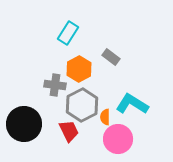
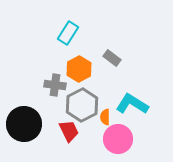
gray rectangle: moved 1 px right, 1 px down
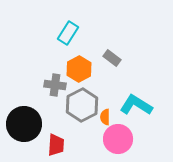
cyan L-shape: moved 4 px right, 1 px down
red trapezoid: moved 13 px left, 14 px down; rotated 30 degrees clockwise
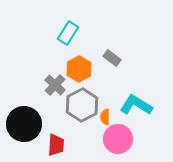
gray cross: rotated 35 degrees clockwise
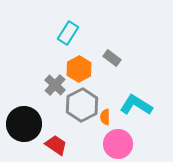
pink circle: moved 5 px down
red trapezoid: rotated 60 degrees counterclockwise
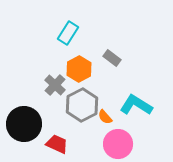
orange semicircle: rotated 42 degrees counterclockwise
red trapezoid: moved 1 px right, 1 px up; rotated 10 degrees counterclockwise
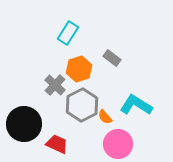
orange hexagon: rotated 10 degrees clockwise
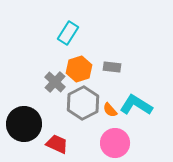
gray rectangle: moved 9 px down; rotated 30 degrees counterclockwise
gray cross: moved 3 px up
gray hexagon: moved 1 px right, 2 px up
orange semicircle: moved 5 px right, 7 px up
pink circle: moved 3 px left, 1 px up
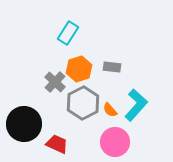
cyan L-shape: rotated 100 degrees clockwise
pink circle: moved 1 px up
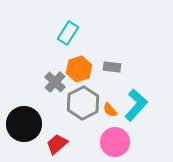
red trapezoid: rotated 65 degrees counterclockwise
